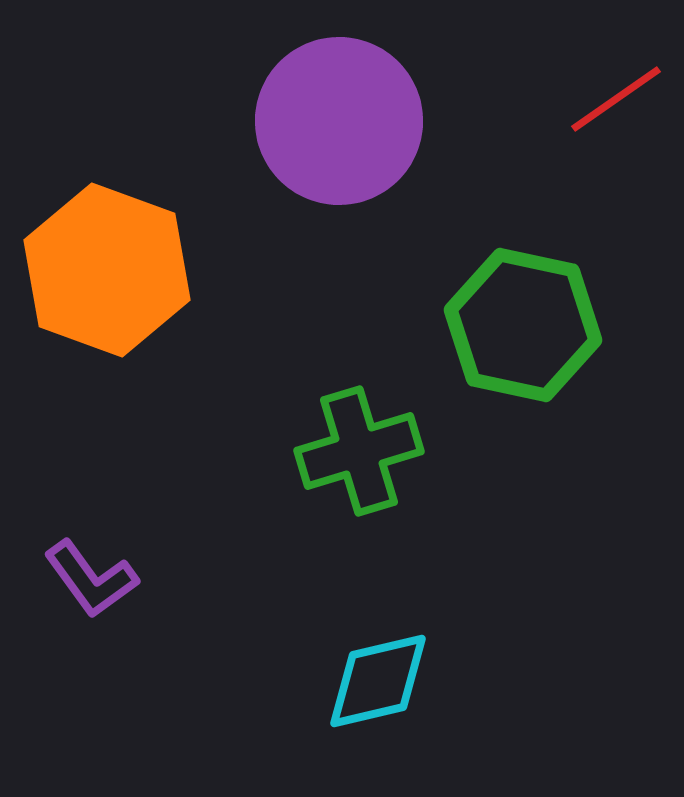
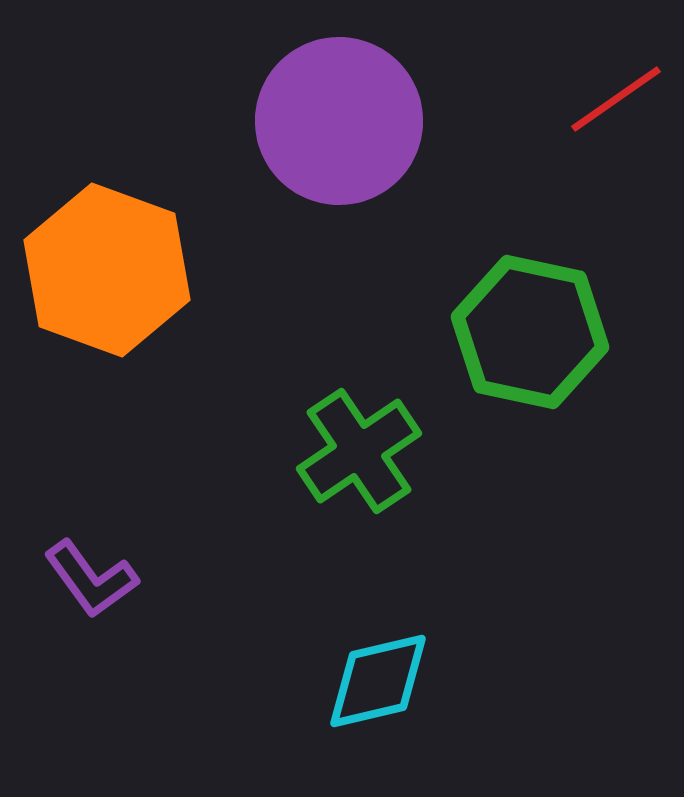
green hexagon: moved 7 px right, 7 px down
green cross: rotated 17 degrees counterclockwise
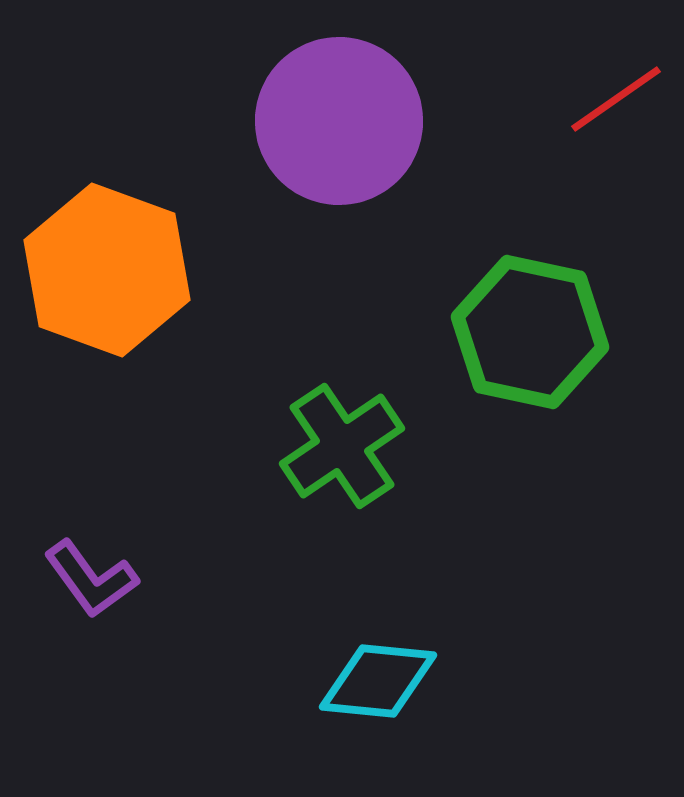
green cross: moved 17 px left, 5 px up
cyan diamond: rotated 19 degrees clockwise
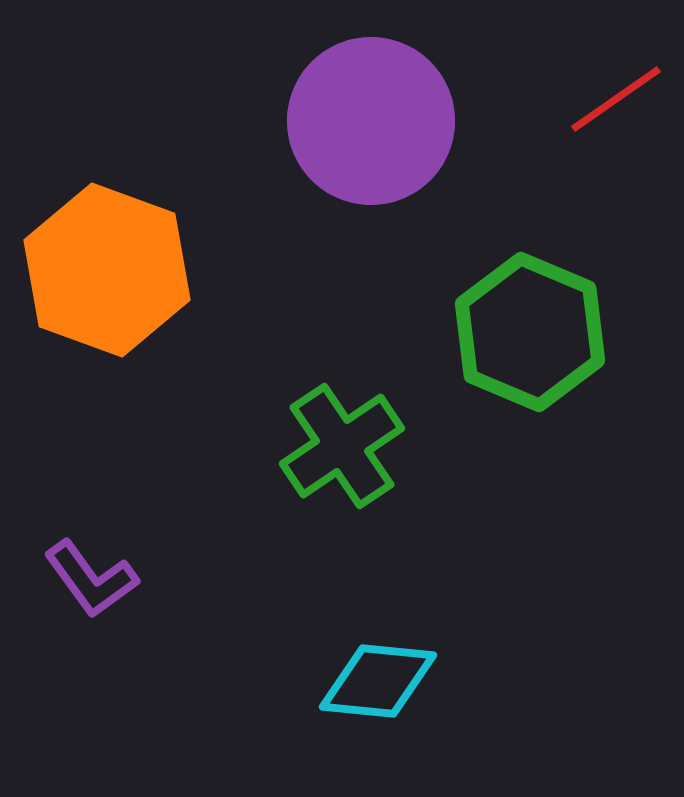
purple circle: moved 32 px right
green hexagon: rotated 11 degrees clockwise
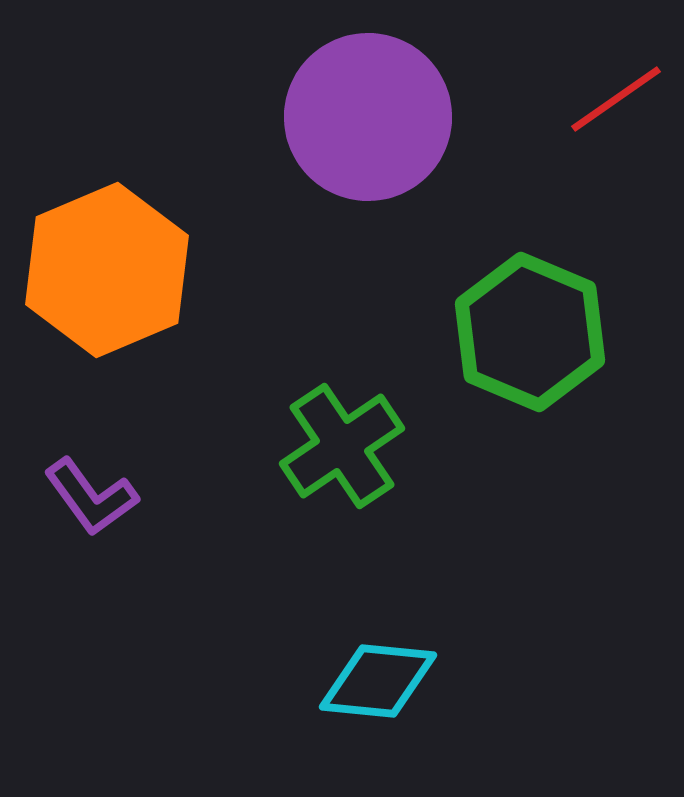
purple circle: moved 3 px left, 4 px up
orange hexagon: rotated 17 degrees clockwise
purple L-shape: moved 82 px up
